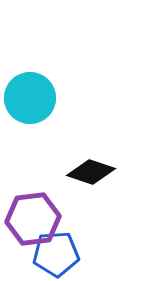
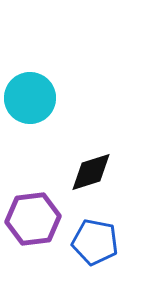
black diamond: rotated 36 degrees counterclockwise
blue pentagon: moved 39 px right, 12 px up; rotated 15 degrees clockwise
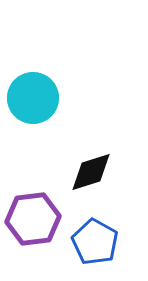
cyan circle: moved 3 px right
blue pentagon: rotated 18 degrees clockwise
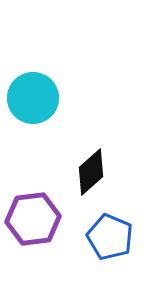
black diamond: rotated 24 degrees counterclockwise
blue pentagon: moved 15 px right, 5 px up; rotated 6 degrees counterclockwise
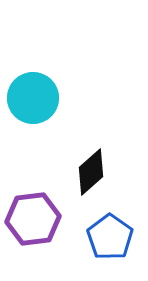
blue pentagon: rotated 12 degrees clockwise
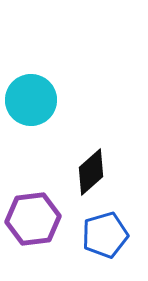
cyan circle: moved 2 px left, 2 px down
blue pentagon: moved 5 px left, 2 px up; rotated 21 degrees clockwise
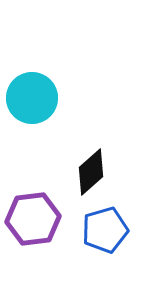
cyan circle: moved 1 px right, 2 px up
blue pentagon: moved 5 px up
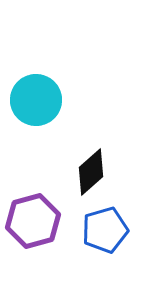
cyan circle: moved 4 px right, 2 px down
purple hexagon: moved 2 px down; rotated 8 degrees counterclockwise
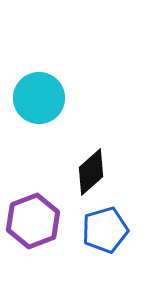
cyan circle: moved 3 px right, 2 px up
purple hexagon: rotated 6 degrees counterclockwise
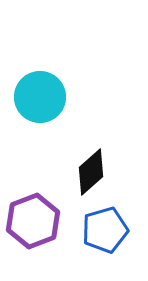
cyan circle: moved 1 px right, 1 px up
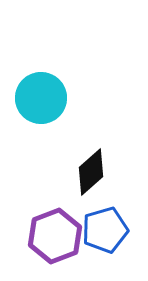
cyan circle: moved 1 px right, 1 px down
purple hexagon: moved 22 px right, 15 px down
